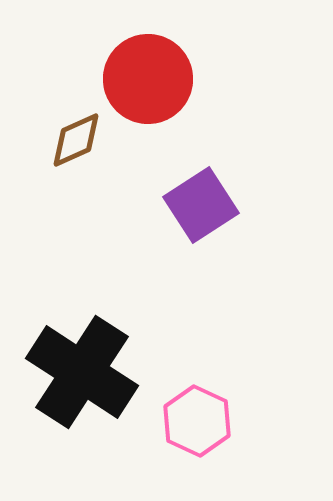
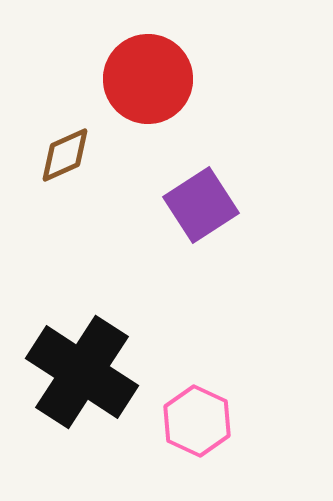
brown diamond: moved 11 px left, 15 px down
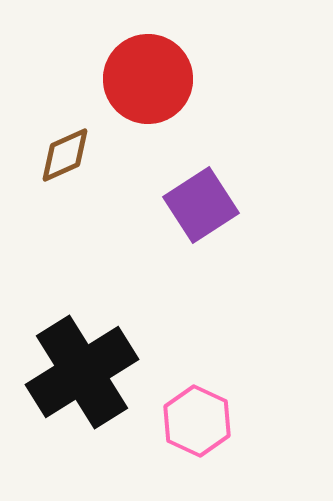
black cross: rotated 25 degrees clockwise
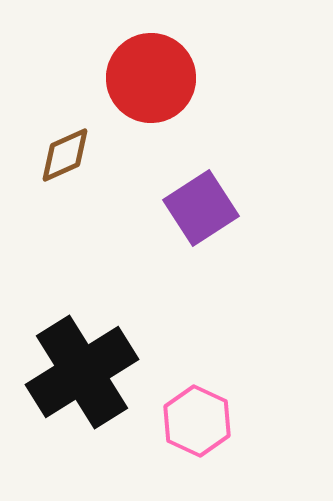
red circle: moved 3 px right, 1 px up
purple square: moved 3 px down
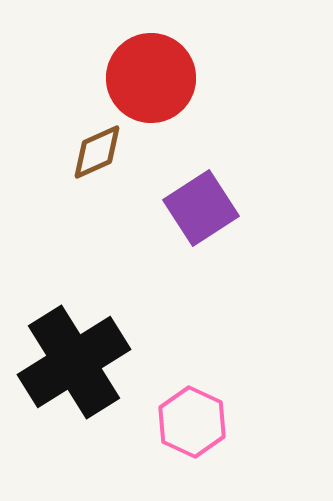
brown diamond: moved 32 px right, 3 px up
black cross: moved 8 px left, 10 px up
pink hexagon: moved 5 px left, 1 px down
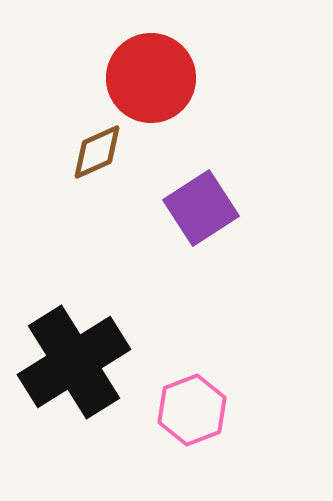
pink hexagon: moved 12 px up; rotated 14 degrees clockwise
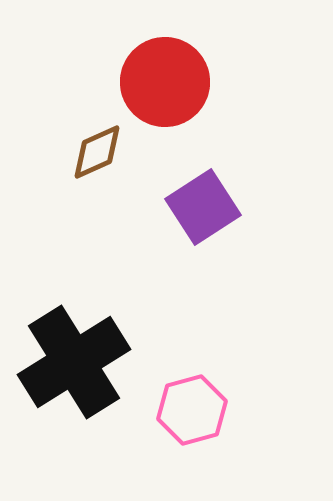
red circle: moved 14 px right, 4 px down
purple square: moved 2 px right, 1 px up
pink hexagon: rotated 6 degrees clockwise
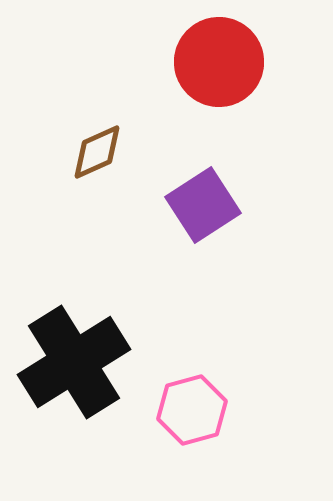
red circle: moved 54 px right, 20 px up
purple square: moved 2 px up
